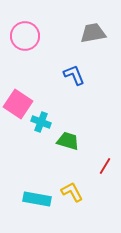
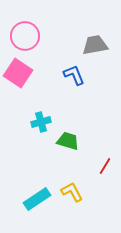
gray trapezoid: moved 2 px right, 12 px down
pink square: moved 31 px up
cyan cross: rotated 36 degrees counterclockwise
cyan rectangle: rotated 44 degrees counterclockwise
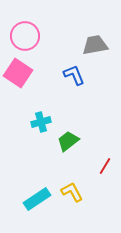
green trapezoid: rotated 55 degrees counterclockwise
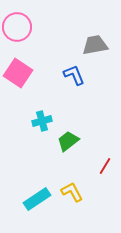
pink circle: moved 8 px left, 9 px up
cyan cross: moved 1 px right, 1 px up
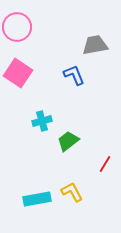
red line: moved 2 px up
cyan rectangle: rotated 24 degrees clockwise
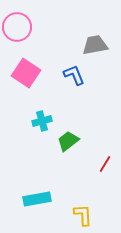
pink square: moved 8 px right
yellow L-shape: moved 11 px right, 23 px down; rotated 25 degrees clockwise
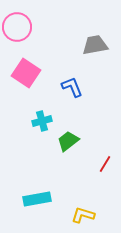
blue L-shape: moved 2 px left, 12 px down
yellow L-shape: rotated 70 degrees counterclockwise
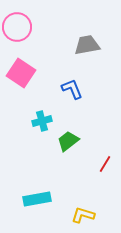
gray trapezoid: moved 8 px left
pink square: moved 5 px left
blue L-shape: moved 2 px down
